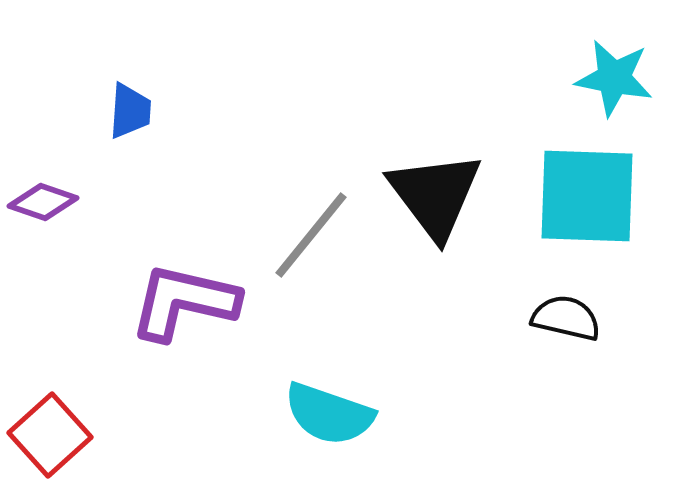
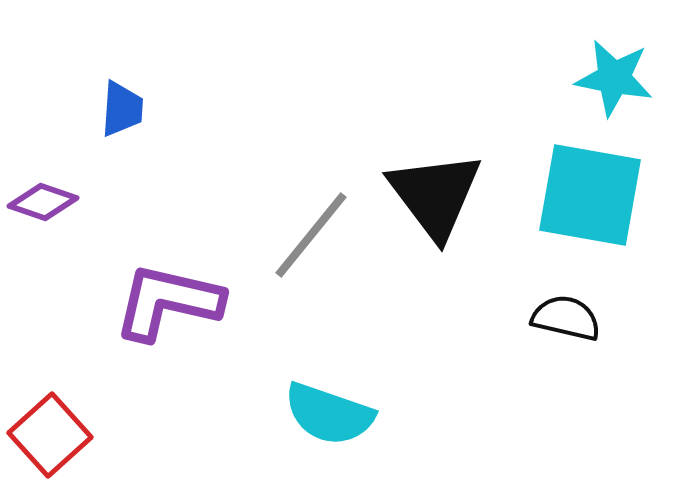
blue trapezoid: moved 8 px left, 2 px up
cyan square: moved 3 px right, 1 px up; rotated 8 degrees clockwise
purple L-shape: moved 16 px left
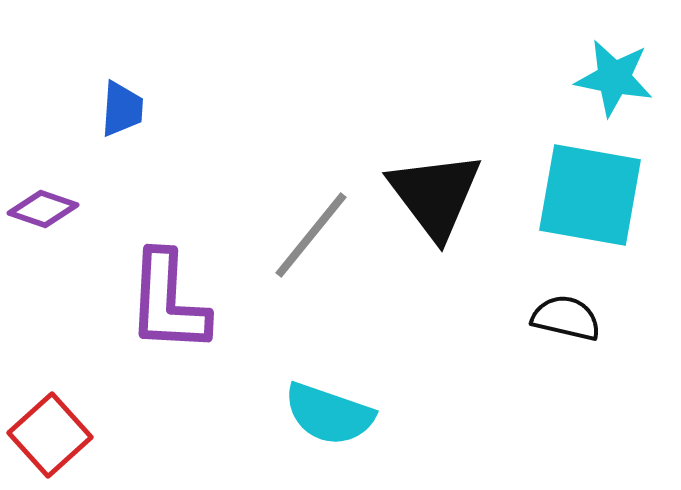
purple diamond: moved 7 px down
purple L-shape: rotated 100 degrees counterclockwise
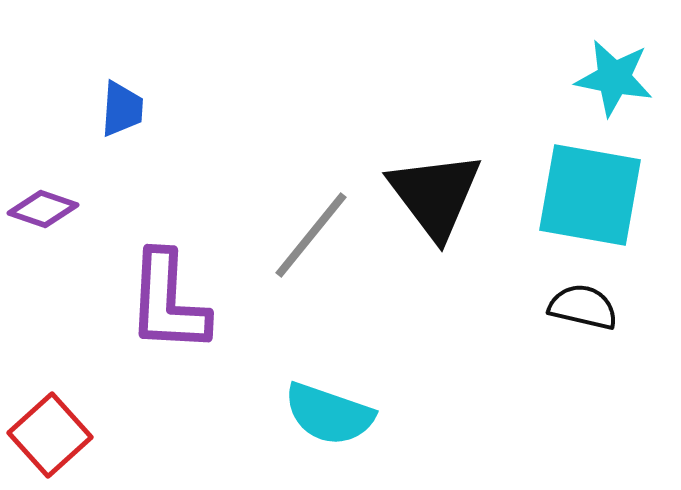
black semicircle: moved 17 px right, 11 px up
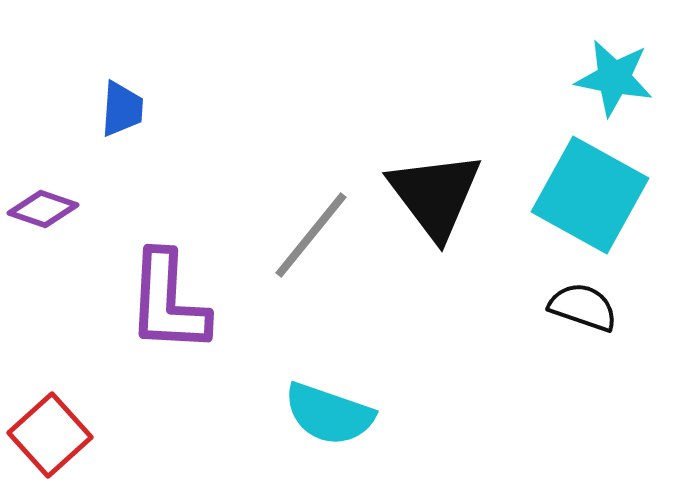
cyan square: rotated 19 degrees clockwise
black semicircle: rotated 6 degrees clockwise
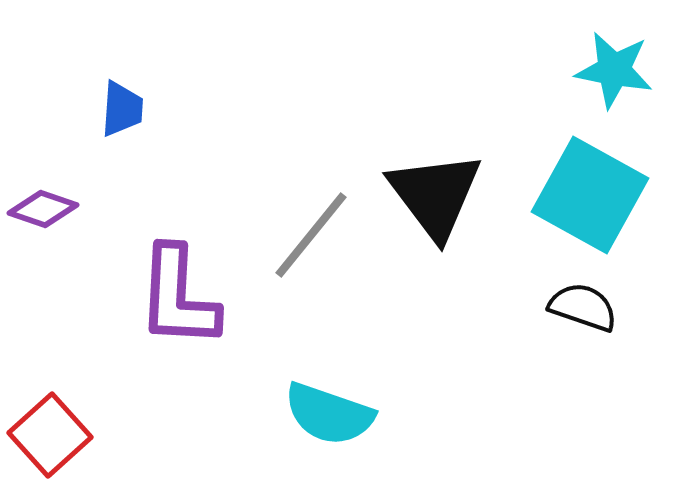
cyan star: moved 8 px up
purple L-shape: moved 10 px right, 5 px up
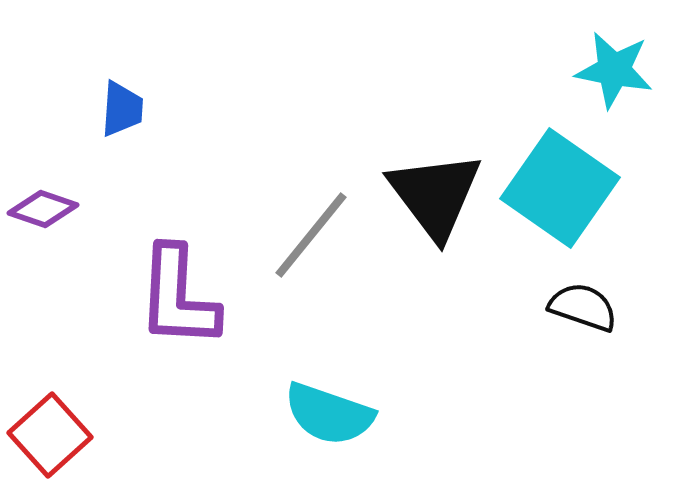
cyan square: moved 30 px left, 7 px up; rotated 6 degrees clockwise
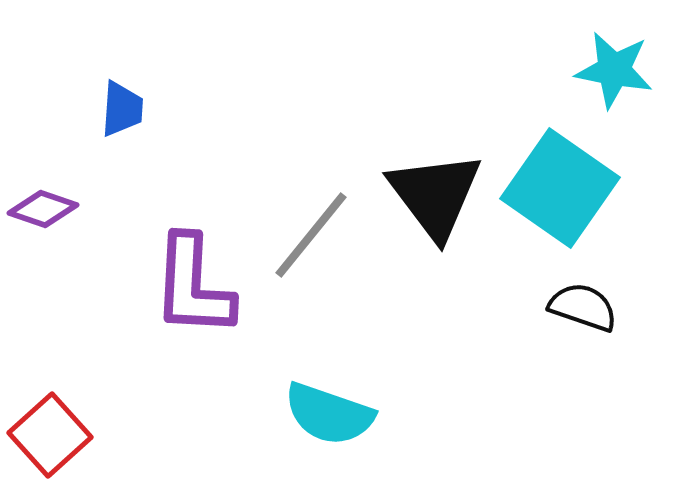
purple L-shape: moved 15 px right, 11 px up
